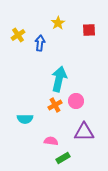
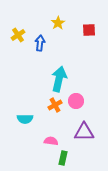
green rectangle: rotated 48 degrees counterclockwise
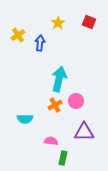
red square: moved 8 px up; rotated 24 degrees clockwise
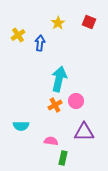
cyan semicircle: moved 4 px left, 7 px down
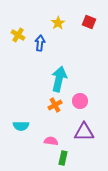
yellow cross: rotated 24 degrees counterclockwise
pink circle: moved 4 px right
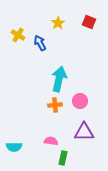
blue arrow: rotated 35 degrees counterclockwise
orange cross: rotated 24 degrees clockwise
cyan semicircle: moved 7 px left, 21 px down
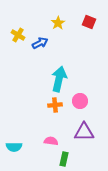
blue arrow: rotated 91 degrees clockwise
green rectangle: moved 1 px right, 1 px down
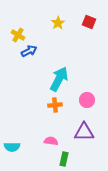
blue arrow: moved 11 px left, 8 px down
cyan arrow: rotated 15 degrees clockwise
pink circle: moved 7 px right, 1 px up
cyan semicircle: moved 2 px left
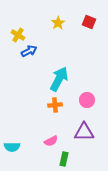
pink semicircle: rotated 144 degrees clockwise
